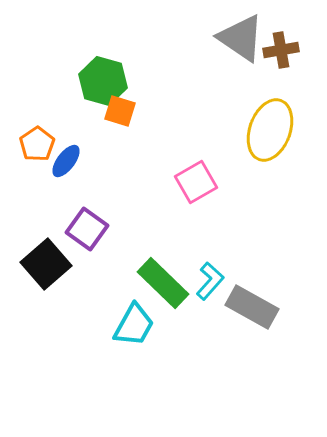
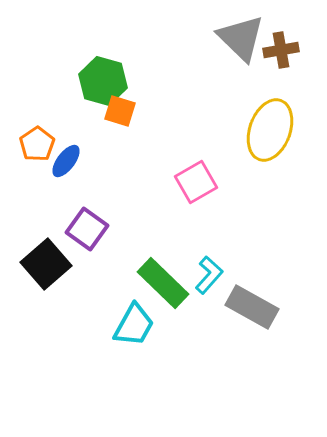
gray triangle: rotated 10 degrees clockwise
cyan L-shape: moved 1 px left, 6 px up
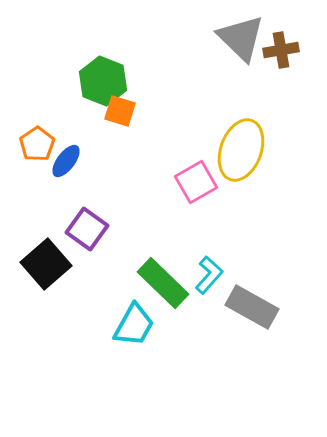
green hexagon: rotated 6 degrees clockwise
yellow ellipse: moved 29 px left, 20 px down
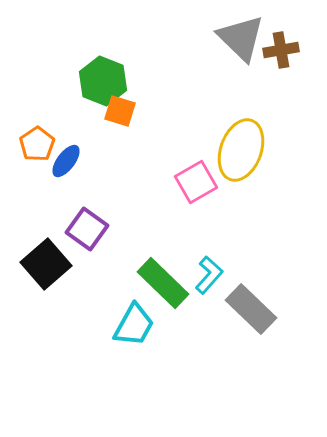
gray rectangle: moved 1 px left, 2 px down; rotated 15 degrees clockwise
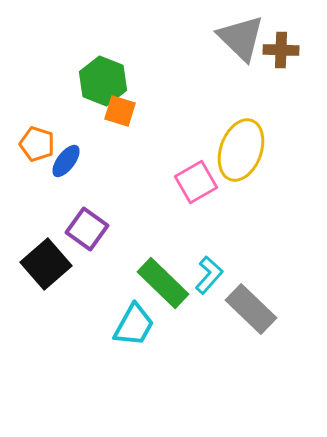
brown cross: rotated 12 degrees clockwise
orange pentagon: rotated 20 degrees counterclockwise
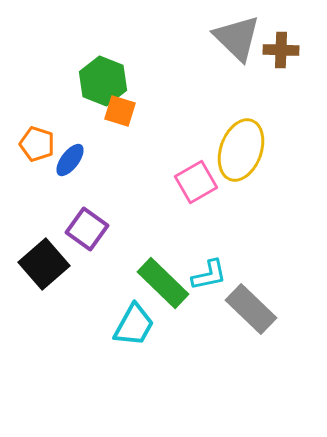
gray triangle: moved 4 px left
blue ellipse: moved 4 px right, 1 px up
black square: moved 2 px left
cyan L-shape: rotated 36 degrees clockwise
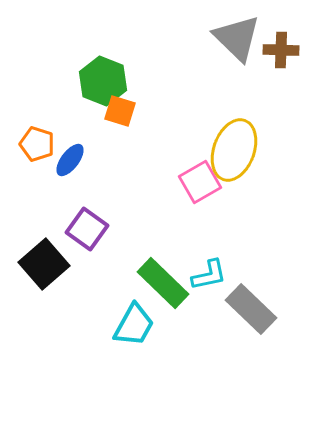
yellow ellipse: moved 7 px left
pink square: moved 4 px right
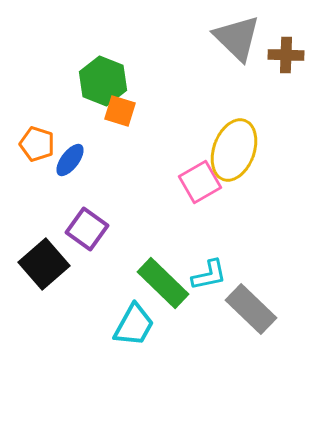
brown cross: moved 5 px right, 5 px down
